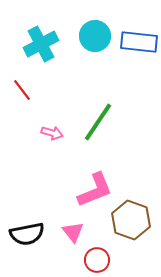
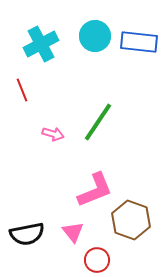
red line: rotated 15 degrees clockwise
pink arrow: moved 1 px right, 1 px down
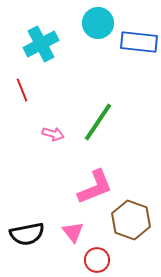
cyan circle: moved 3 px right, 13 px up
pink L-shape: moved 3 px up
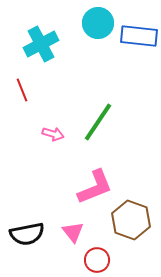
blue rectangle: moved 6 px up
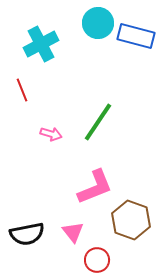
blue rectangle: moved 3 px left; rotated 9 degrees clockwise
pink arrow: moved 2 px left
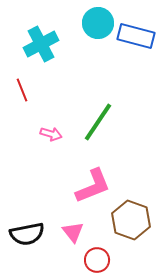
pink L-shape: moved 2 px left, 1 px up
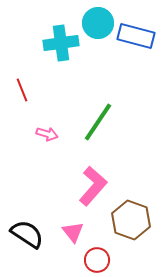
cyan cross: moved 20 px right, 1 px up; rotated 20 degrees clockwise
pink arrow: moved 4 px left
pink L-shape: rotated 27 degrees counterclockwise
black semicircle: rotated 136 degrees counterclockwise
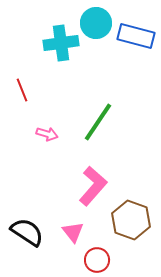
cyan circle: moved 2 px left
black semicircle: moved 2 px up
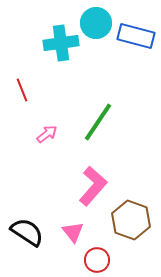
pink arrow: rotated 55 degrees counterclockwise
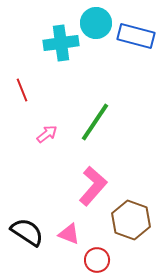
green line: moved 3 px left
pink triangle: moved 4 px left, 2 px down; rotated 30 degrees counterclockwise
